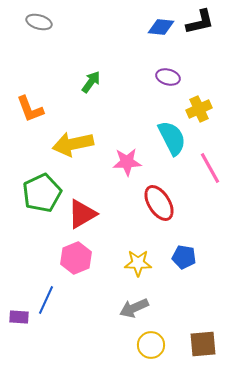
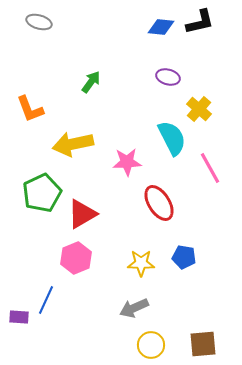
yellow cross: rotated 25 degrees counterclockwise
yellow star: moved 3 px right
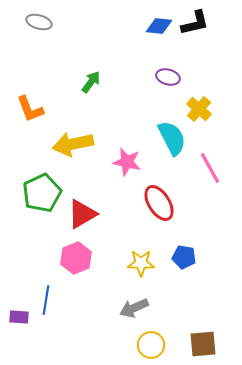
black L-shape: moved 5 px left, 1 px down
blue diamond: moved 2 px left, 1 px up
pink star: rotated 16 degrees clockwise
blue line: rotated 16 degrees counterclockwise
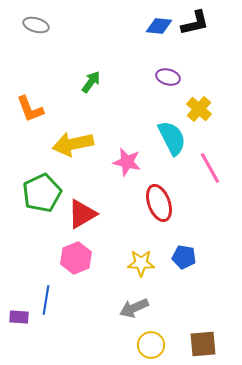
gray ellipse: moved 3 px left, 3 px down
red ellipse: rotated 12 degrees clockwise
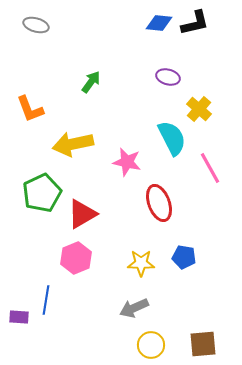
blue diamond: moved 3 px up
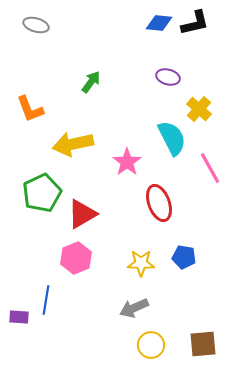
pink star: rotated 24 degrees clockwise
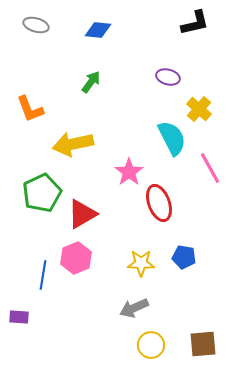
blue diamond: moved 61 px left, 7 px down
pink star: moved 2 px right, 10 px down
blue line: moved 3 px left, 25 px up
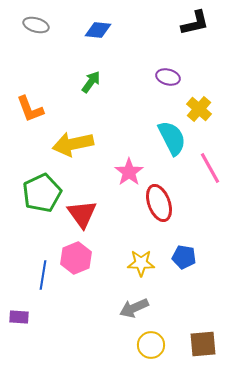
red triangle: rotated 36 degrees counterclockwise
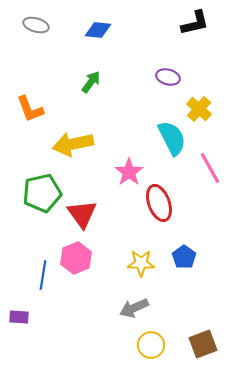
green pentagon: rotated 12 degrees clockwise
blue pentagon: rotated 25 degrees clockwise
brown square: rotated 16 degrees counterclockwise
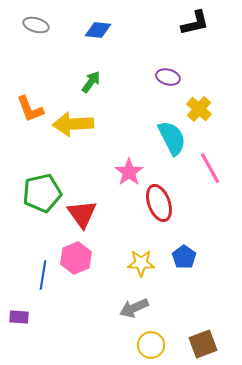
yellow arrow: moved 20 px up; rotated 9 degrees clockwise
